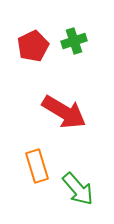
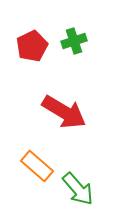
red pentagon: moved 1 px left
orange rectangle: rotated 32 degrees counterclockwise
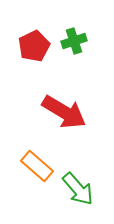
red pentagon: moved 2 px right
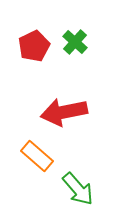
green cross: moved 1 px right, 1 px down; rotated 30 degrees counterclockwise
red arrow: rotated 138 degrees clockwise
orange rectangle: moved 10 px up
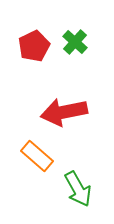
green arrow: rotated 12 degrees clockwise
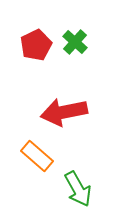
red pentagon: moved 2 px right, 1 px up
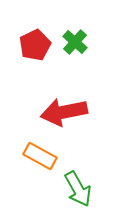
red pentagon: moved 1 px left
orange rectangle: moved 3 px right; rotated 12 degrees counterclockwise
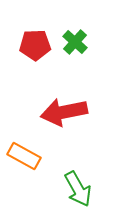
red pentagon: rotated 24 degrees clockwise
orange rectangle: moved 16 px left
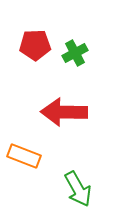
green cross: moved 11 px down; rotated 20 degrees clockwise
red arrow: rotated 12 degrees clockwise
orange rectangle: rotated 8 degrees counterclockwise
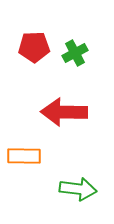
red pentagon: moved 1 px left, 2 px down
orange rectangle: rotated 20 degrees counterclockwise
green arrow: rotated 54 degrees counterclockwise
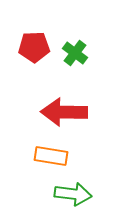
green cross: rotated 25 degrees counterclockwise
orange rectangle: moved 27 px right; rotated 8 degrees clockwise
green arrow: moved 5 px left, 5 px down
